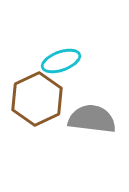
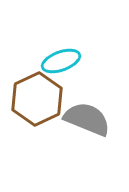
gray semicircle: moved 5 px left; rotated 15 degrees clockwise
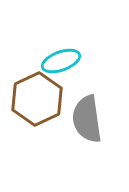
gray semicircle: rotated 120 degrees counterclockwise
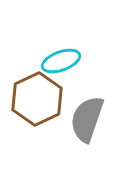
gray semicircle: rotated 27 degrees clockwise
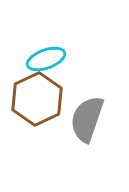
cyan ellipse: moved 15 px left, 2 px up
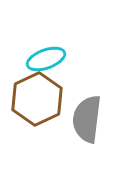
gray semicircle: rotated 12 degrees counterclockwise
